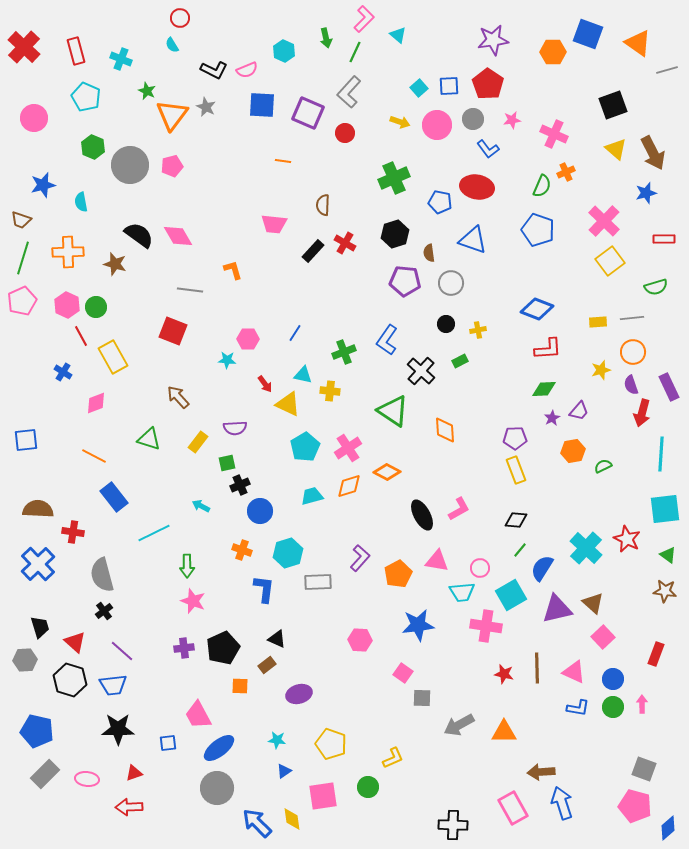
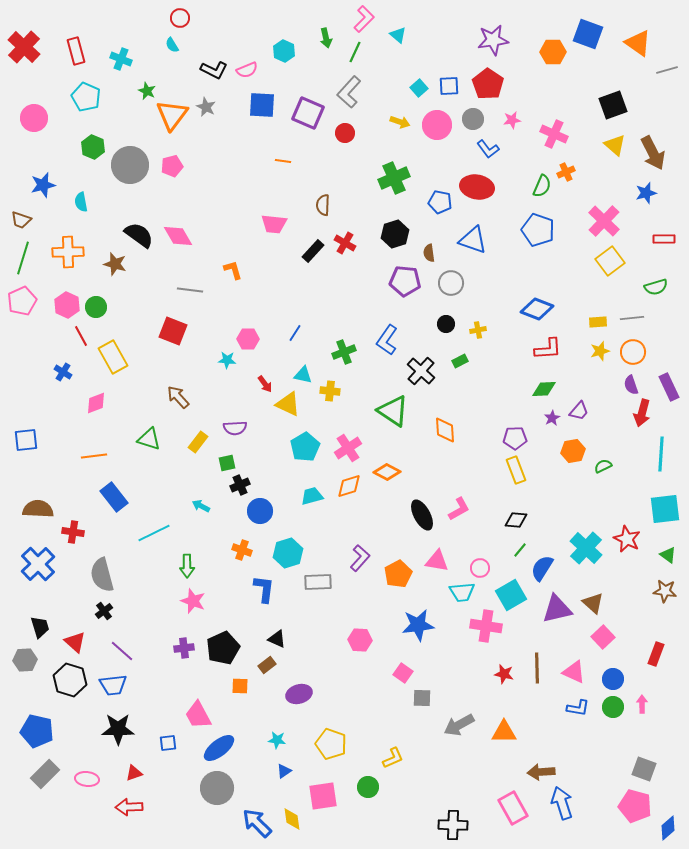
yellow triangle at (616, 149): moved 1 px left, 4 px up
yellow star at (601, 370): moved 1 px left, 19 px up
orange line at (94, 456): rotated 35 degrees counterclockwise
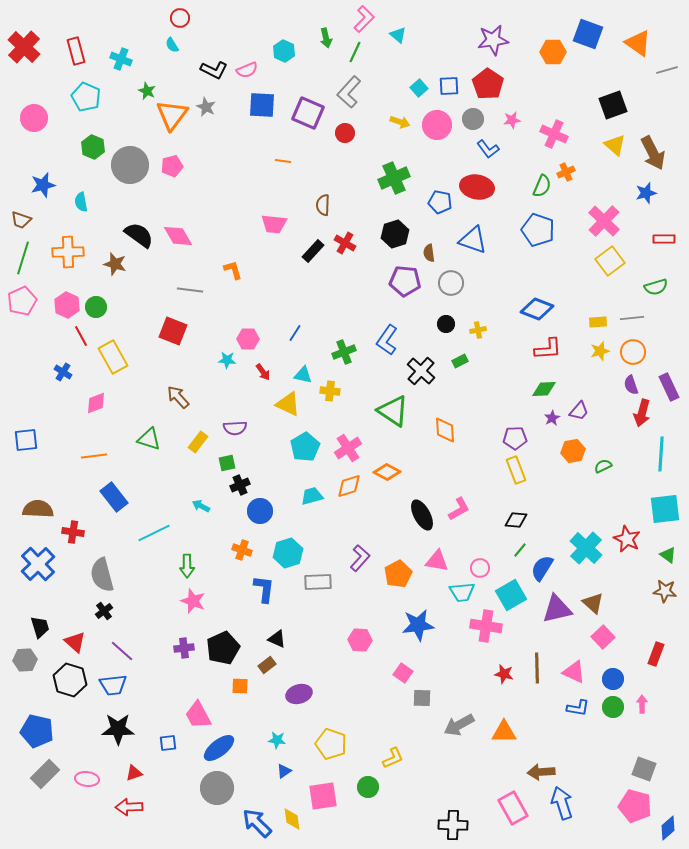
red arrow at (265, 384): moved 2 px left, 12 px up
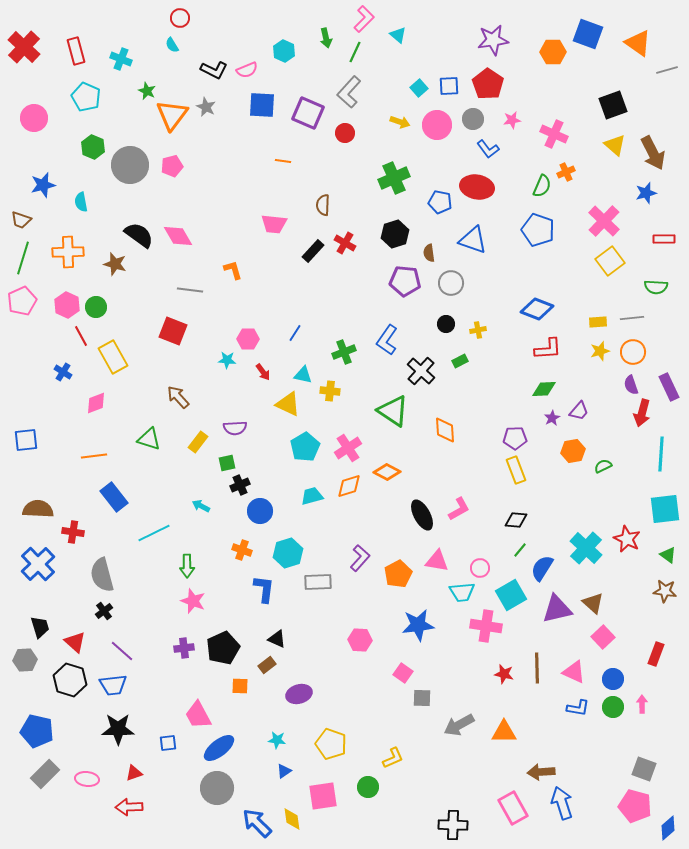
green semicircle at (656, 287): rotated 20 degrees clockwise
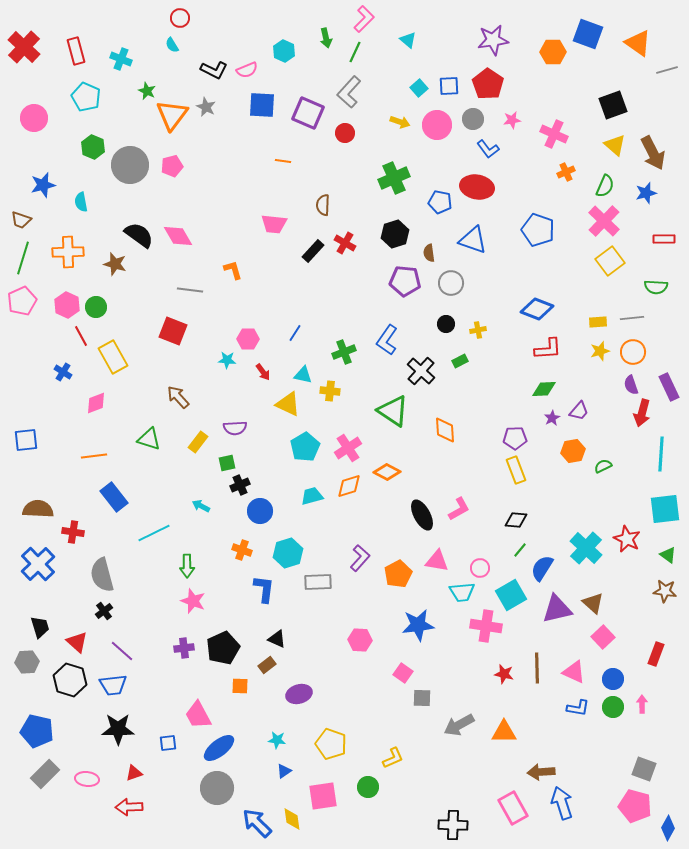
cyan triangle at (398, 35): moved 10 px right, 5 px down
green semicircle at (542, 186): moved 63 px right
red triangle at (75, 642): moved 2 px right
gray hexagon at (25, 660): moved 2 px right, 2 px down
blue diamond at (668, 828): rotated 20 degrees counterclockwise
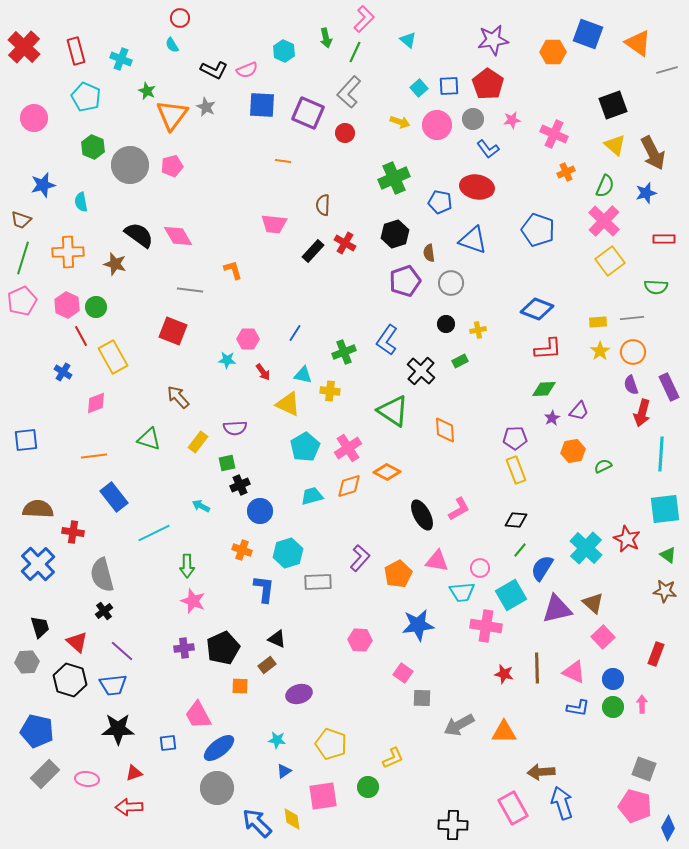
purple pentagon at (405, 281): rotated 24 degrees counterclockwise
yellow star at (600, 351): rotated 18 degrees counterclockwise
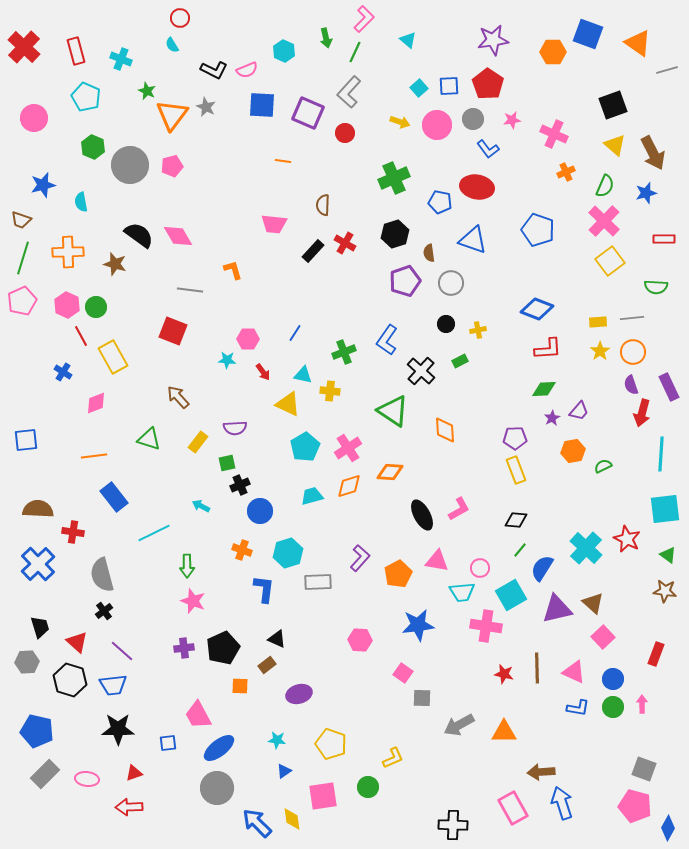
orange diamond at (387, 472): moved 3 px right; rotated 24 degrees counterclockwise
